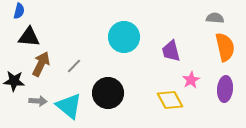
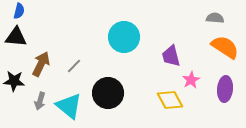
black triangle: moved 13 px left
orange semicircle: rotated 44 degrees counterclockwise
purple trapezoid: moved 5 px down
gray arrow: moved 2 px right; rotated 102 degrees clockwise
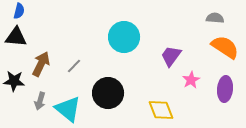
purple trapezoid: rotated 50 degrees clockwise
yellow diamond: moved 9 px left, 10 px down; rotated 8 degrees clockwise
cyan triangle: moved 1 px left, 3 px down
